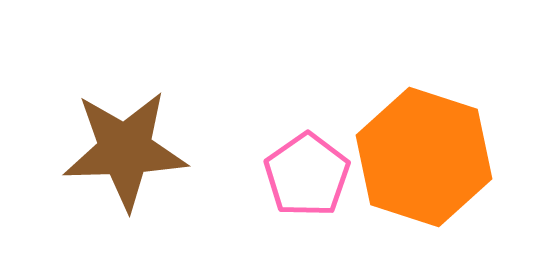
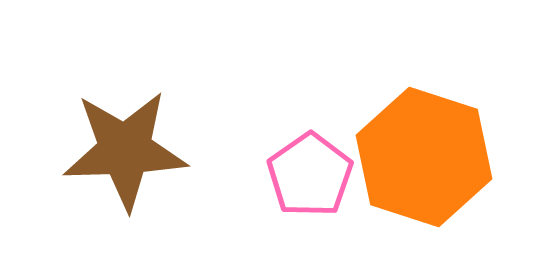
pink pentagon: moved 3 px right
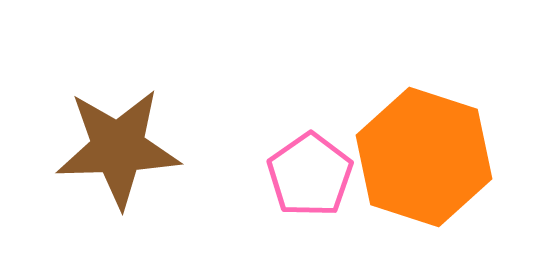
brown star: moved 7 px left, 2 px up
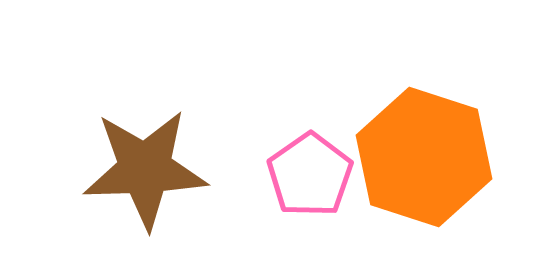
brown star: moved 27 px right, 21 px down
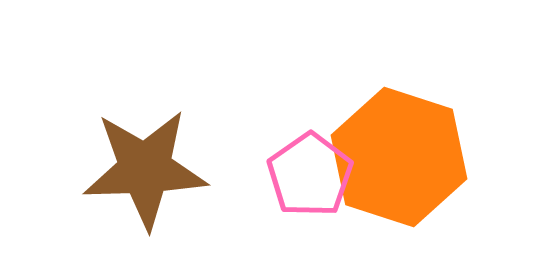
orange hexagon: moved 25 px left
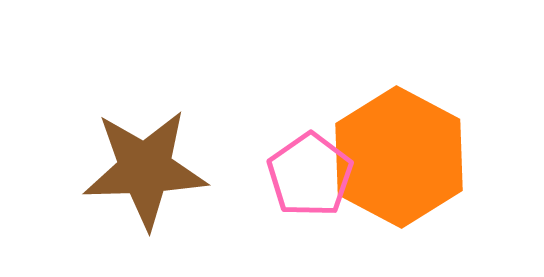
orange hexagon: rotated 10 degrees clockwise
